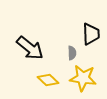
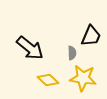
black trapezoid: moved 2 px down; rotated 25 degrees clockwise
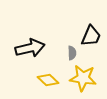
black arrow: rotated 52 degrees counterclockwise
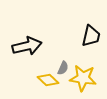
black trapezoid: rotated 10 degrees counterclockwise
black arrow: moved 3 px left, 2 px up
gray semicircle: moved 9 px left, 15 px down; rotated 24 degrees clockwise
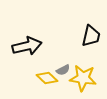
gray semicircle: moved 2 px down; rotated 40 degrees clockwise
yellow diamond: moved 1 px left, 2 px up
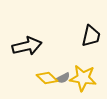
gray semicircle: moved 8 px down
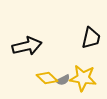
black trapezoid: moved 2 px down
gray semicircle: moved 2 px down
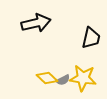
black arrow: moved 9 px right, 23 px up
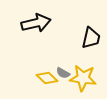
gray semicircle: moved 7 px up; rotated 56 degrees clockwise
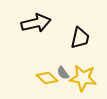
black trapezoid: moved 11 px left
gray semicircle: rotated 24 degrees clockwise
